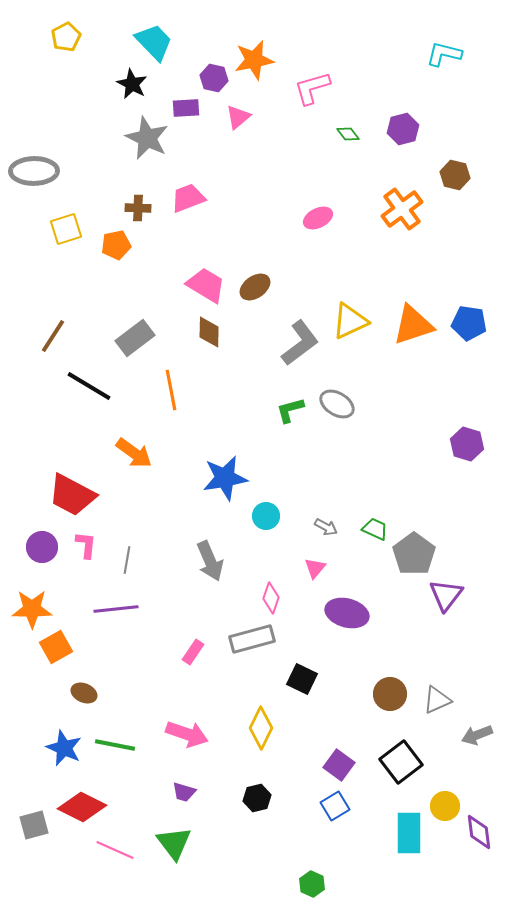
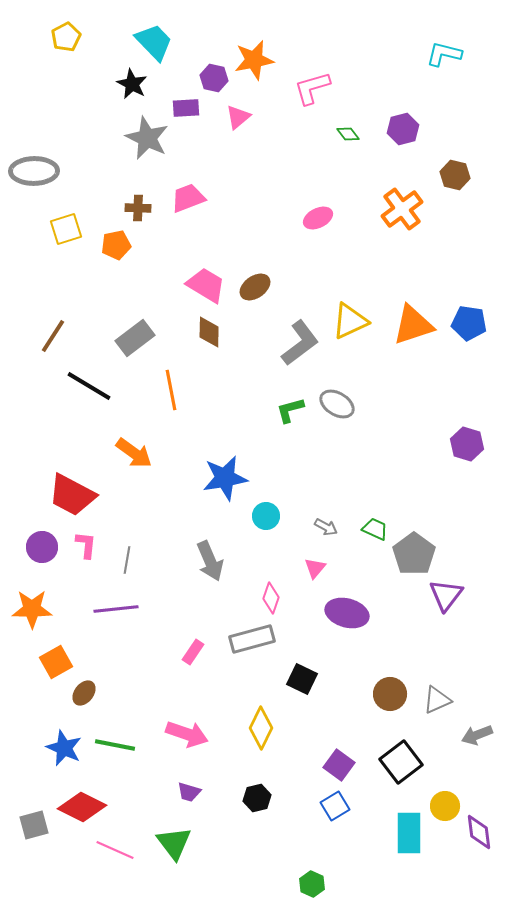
orange square at (56, 647): moved 15 px down
brown ellipse at (84, 693): rotated 75 degrees counterclockwise
purple trapezoid at (184, 792): moved 5 px right
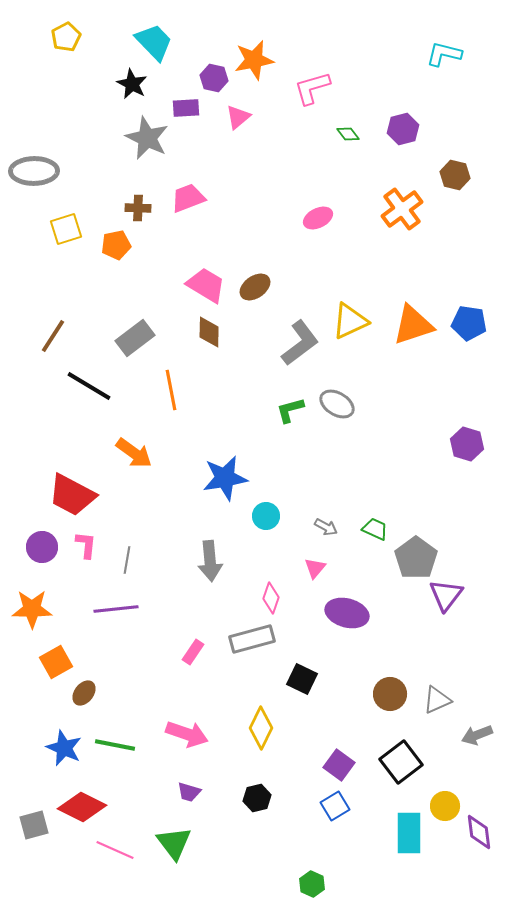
gray pentagon at (414, 554): moved 2 px right, 4 px down
gray arrow at (210, 561): rotated 18 degrees clockwise
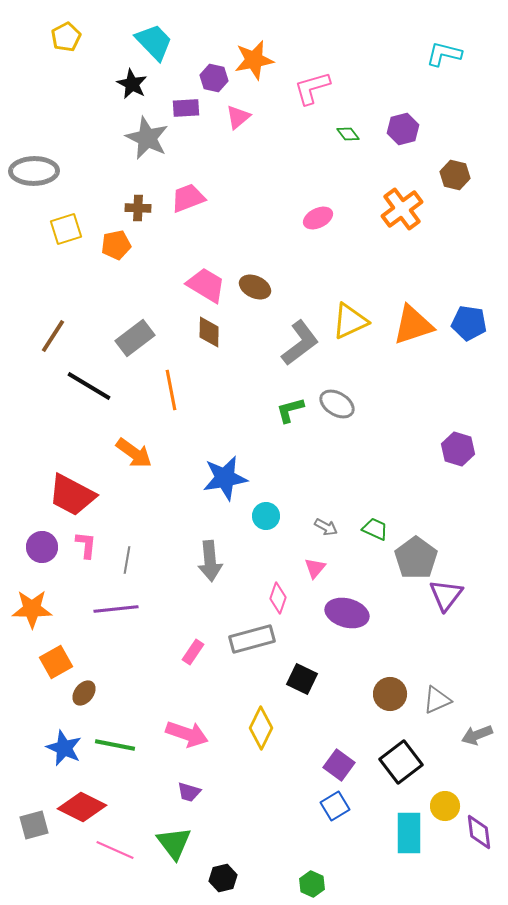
brown ellipse at (255, 287): rotated 60 degrees clockwise
purple hexagon at (467, 444): moved 9 px left, 5 px down
pink diamond at (271, 598): moved 7 px right
black hexagon at (257, 798): moved 34 px left, 80 px down
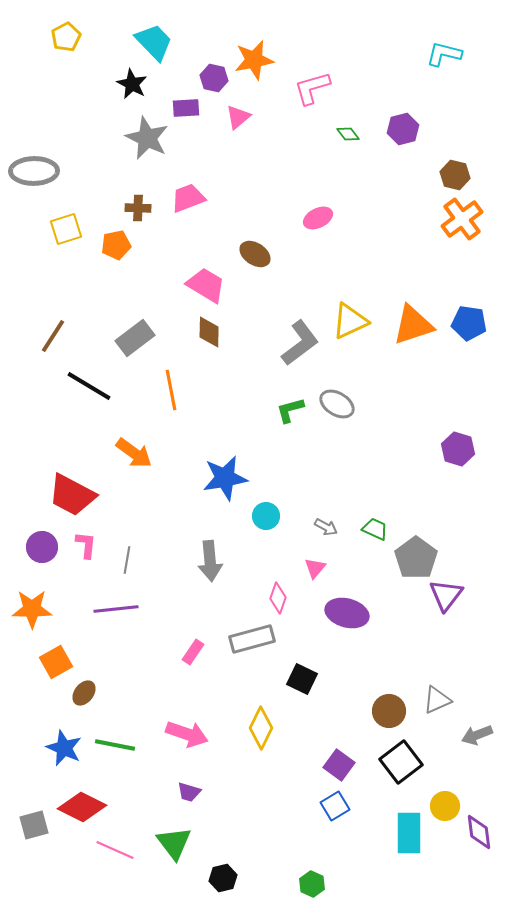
orange cross at (402, 209): moved 60 px right, 10 px down
brown ellipse at (255, 287): moved 33 px up; rotated 8 degrees clockwise
brown circle at (390, 694): moved 1 px left, 17 px down
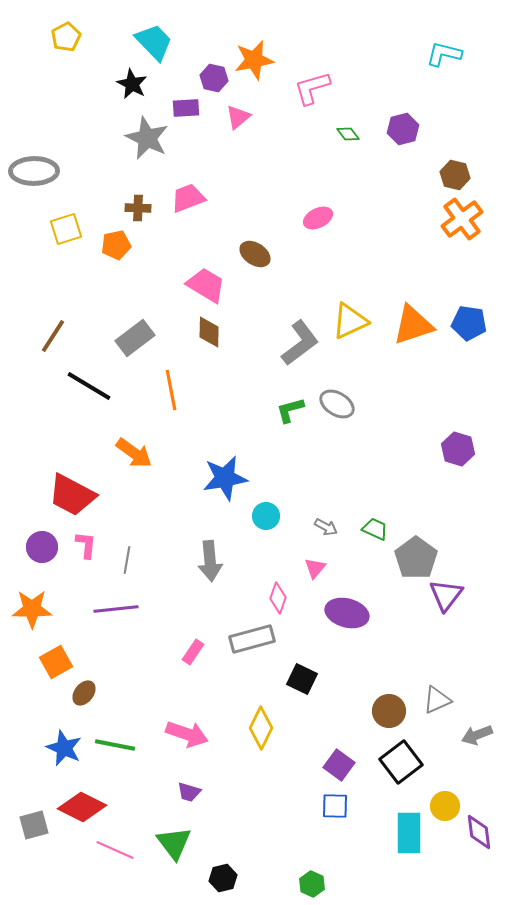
blue square at (335, 806): rotated 32 degrees clockwise
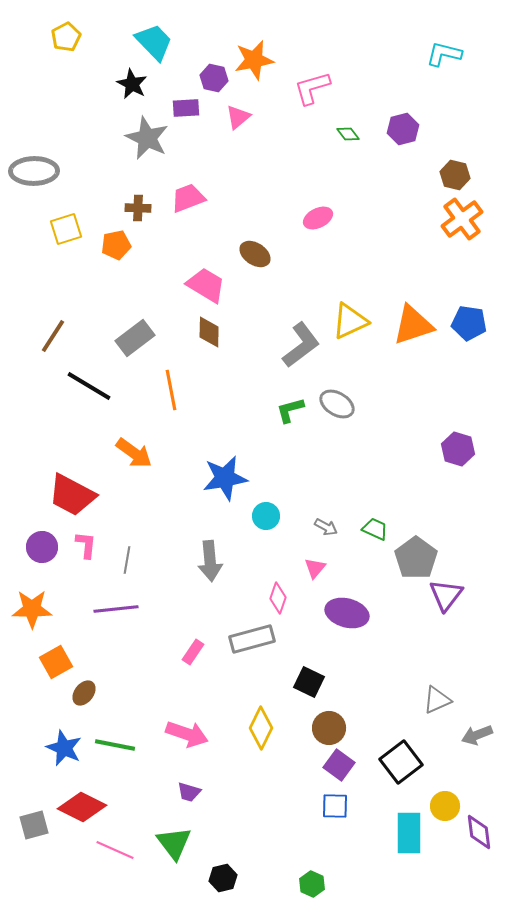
gray L-shape at (300, 343): moved 1 px right, 2 px down
black square at (302, 679): moved 7 px right, 3 px down
brown circle at (389, 711): moved 60 px left, 17 px down
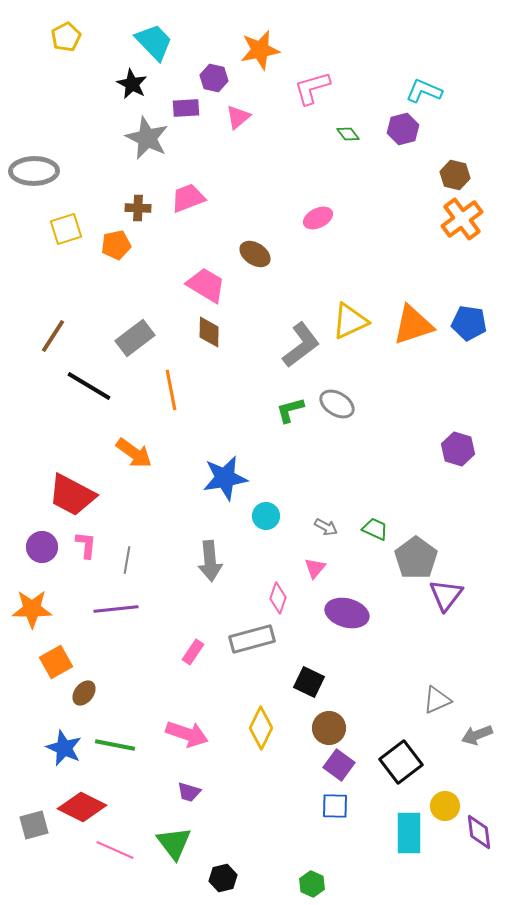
cyan L-shape at (444, 54): moved 20 px left, 37 px down; rotated 9 degrees clockwise
orange star at (254, 60): moved 6 px right, 10 px up
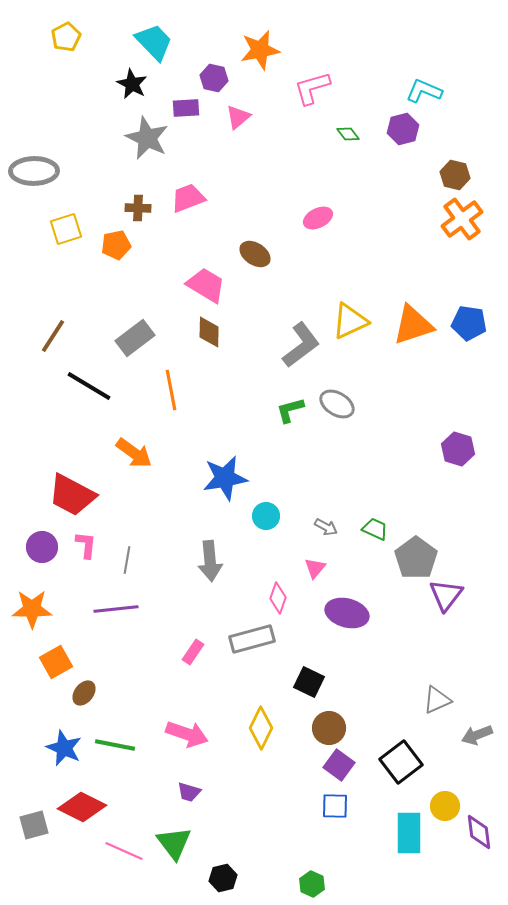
pink line at (115, 850): moved 9 px right, 1 px down
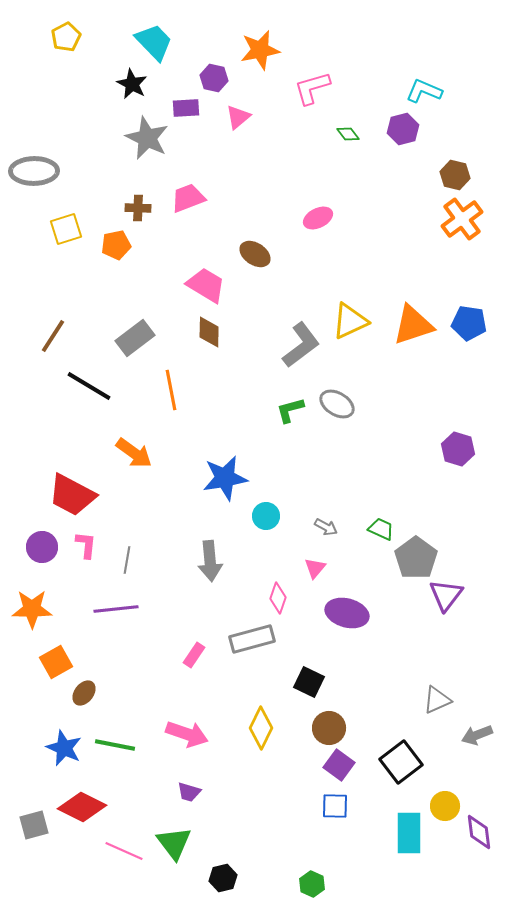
green trapezoid at (375, 529): moved 6 px right
pink rectangle at (193, 652): moved 1 px right, 3 px down
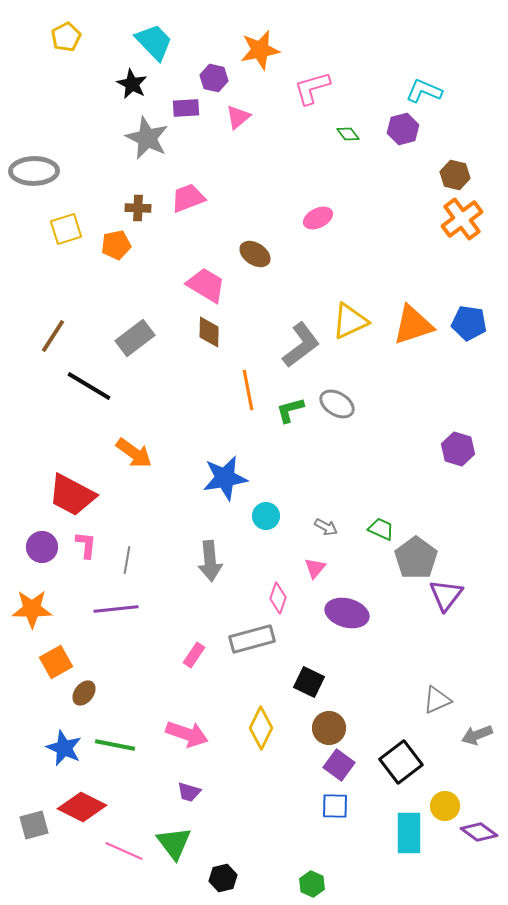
orange line at (171, 390): moved 77 px right
purple diamond at (479, 832): rotated 48 degrees counterclockwise
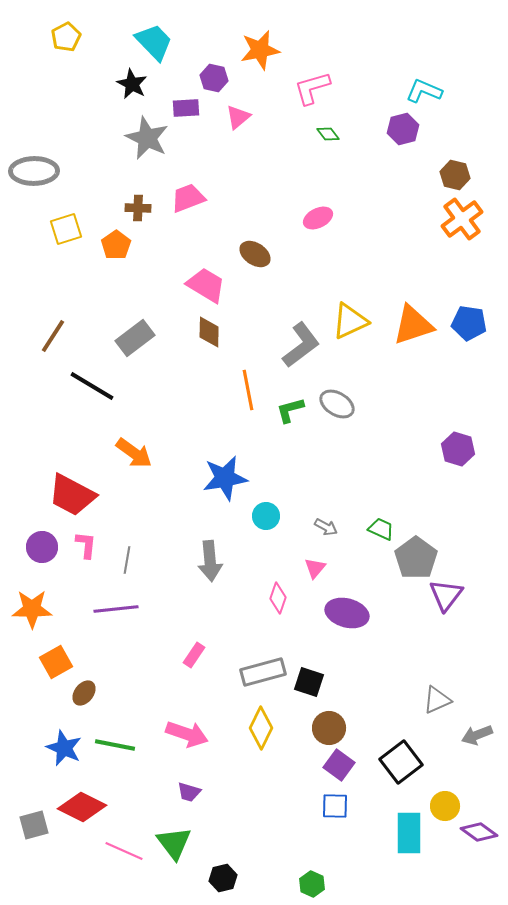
green diamond at (348, 134): moved 20 px left
orange pentagon at (116, 245): rotated 24 degrees counterclockwise
black line at (89, 386): moved 3 px right
gray rectangle at (252, 639): moved 11 px right, 33 px down
black square at (309, 682): rotated 8 degrees counterclockwise
